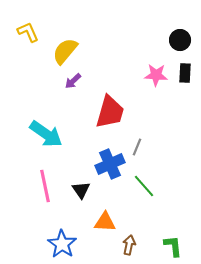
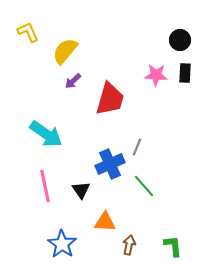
red trapezoid: moved 13 px up
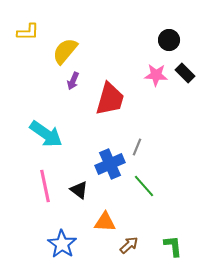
yellow L-shape: rotated 115 degrees clockwise
black circle: moved 11 px left
black rectangle: rotated 48 degrees counterclockwise
purple arrow: rotated 24 degrees counterclockwise
black triangle: moved 2 px left; rotated 18 degrees counterclockwise
brown arrow: rotated 36 degrees clockwise
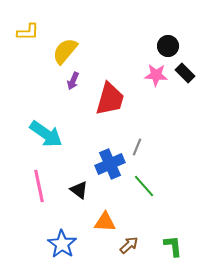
black circle: moved 1 px left, 6 px down
pink line: moved 6 px left
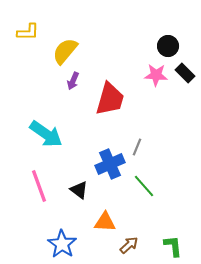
pink line: rotated 8 degrees counterclockwise
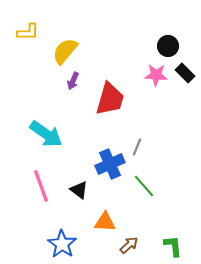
pink line: moved 2 px right
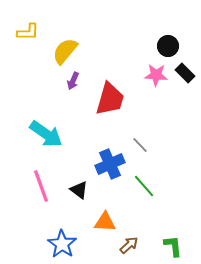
gray line: moved 3 px right, 2 px up; rotated 66 degrees counterclockwise
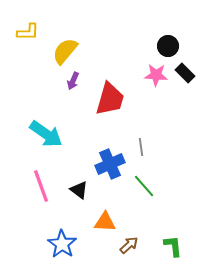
gray line: moved 1 px right, 2 px down; rotated 36 degrees clockwise
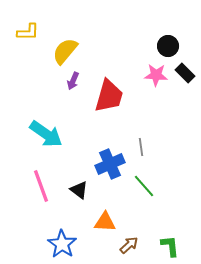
red trapezoid: moved 1 px left, 3 px up
green L-shape: moved 3 px left
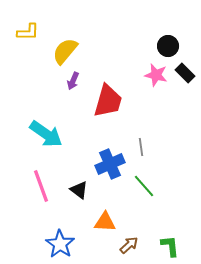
pink star: rotated 10 degrees clockwise
red trapezoid: moved 1 px left, 5 px down
blue star: moved 2 px left
